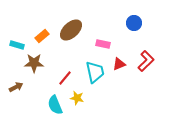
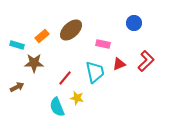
brown arrow: moved 1 px right
cyan semicircle: moved 2 px right, 2 px down
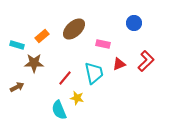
brown ellipse: moved 3 px right, 1 px up
cyan trapezoid: moved 1 px left, 1 px down
cyan semicircle: moved 2 px right, 3 px down
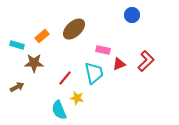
blue circle: moved 2 px left, 8 px up
pink rectangle: moved 6 px down
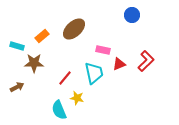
cyan rectangle: moved 1 px down
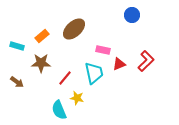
brown star: moved 7 px right
brown arrow: moved 5 px up; rotated 64 degrees clockwise
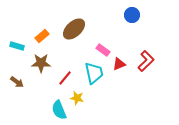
pink rectangle: rotated 24 degrees clockwise
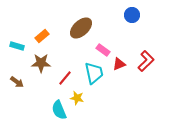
brown ellipse: moved 7 px right, 1 px up
